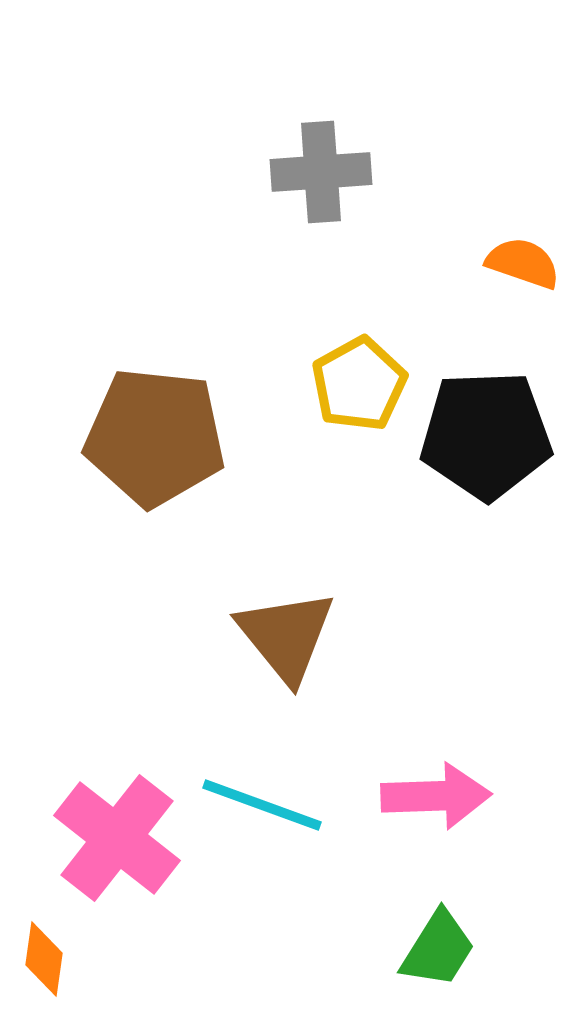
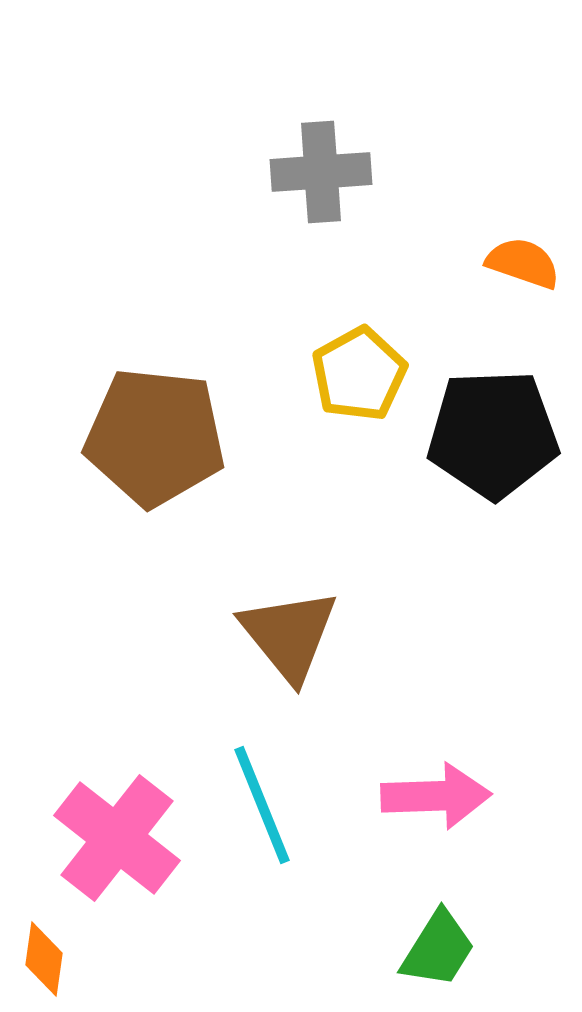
yellow pentagon: moved 10 px up
black pentagon: moved 7 px right, 1 px up
brown triangle: moved 3 px right, 1 px up
cyan line: rotated 48 degrees clockwise
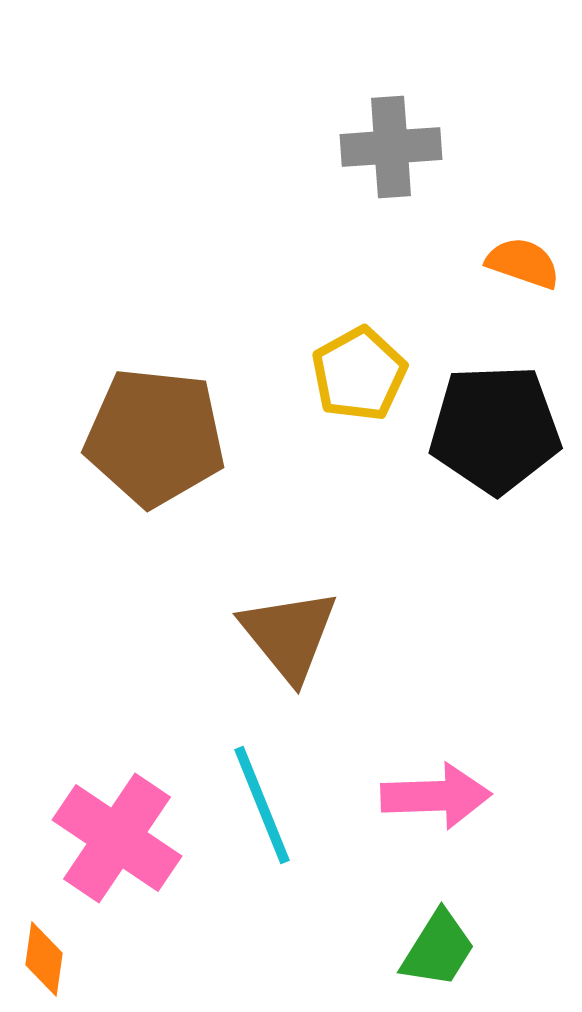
gray cross: moved 70 px right, 25 px up
black pentagon: moved 2 px right, 5 px up
pink cross: rotated 4 degrees counterclockwise
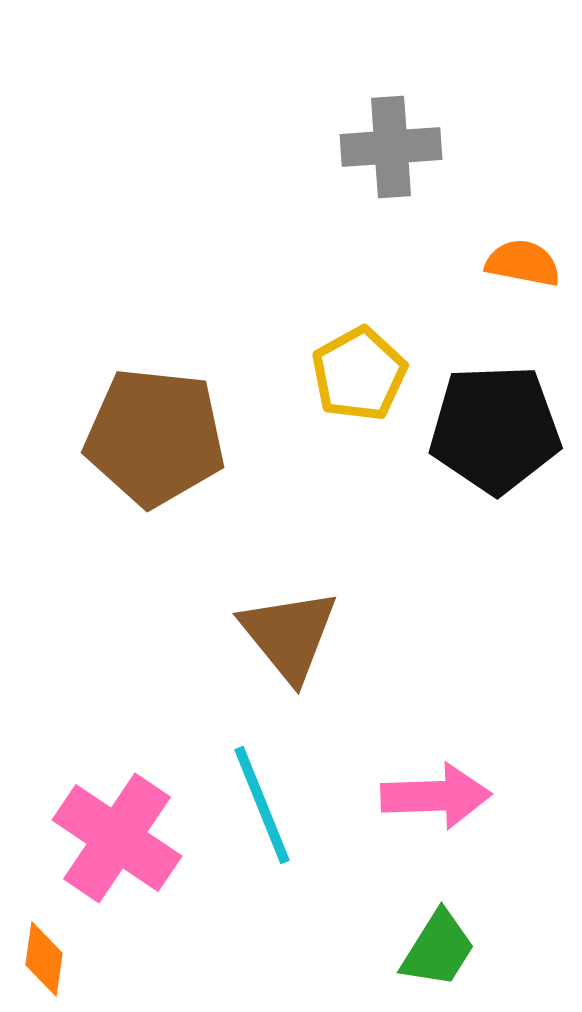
orange semicircle: rotated 8 degrees counterclockwise
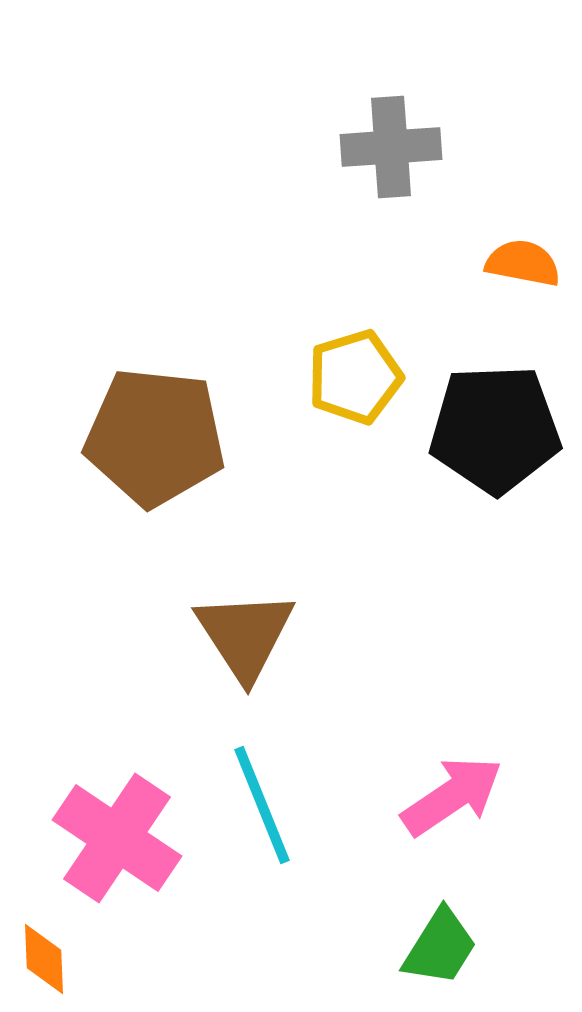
yellow pentagon: moved 4 px left, 3 px down; rotated 12 degrees clockwise
brown triangle: moved 44 px left; rotated 6 degrees clockwise
pink arrow: moved 16 px right; rotated 32 degrees counterclockwise
green trapezoid: moved 2 px right, 2 px up
orange diamond: rotated 10 degrees counterclockwise
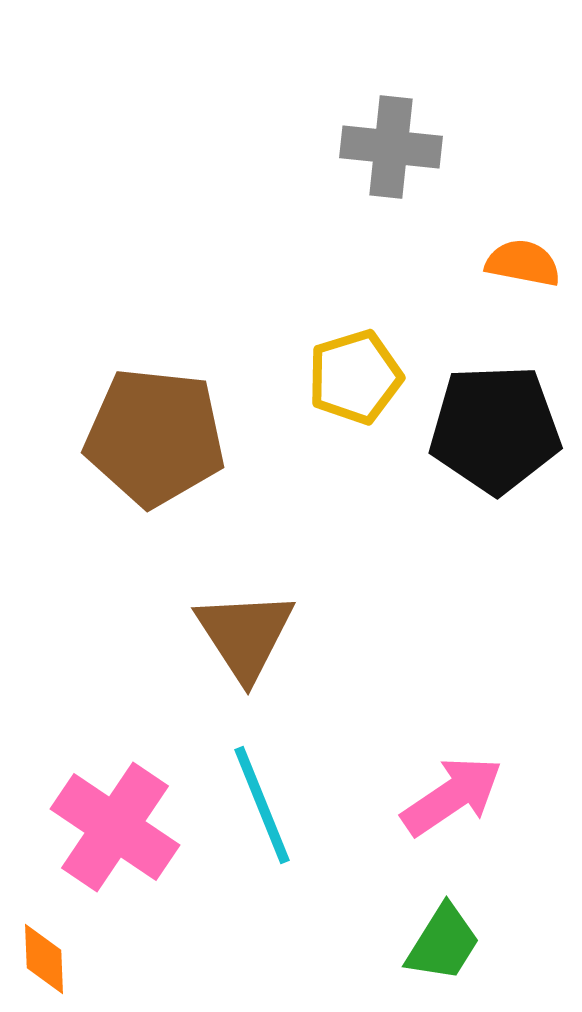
gray cross: rotated 10 degrees clockwise
pink cross: moved 2 px left, 11 px up
green trapezoid: moved 3 px right, 4 px up
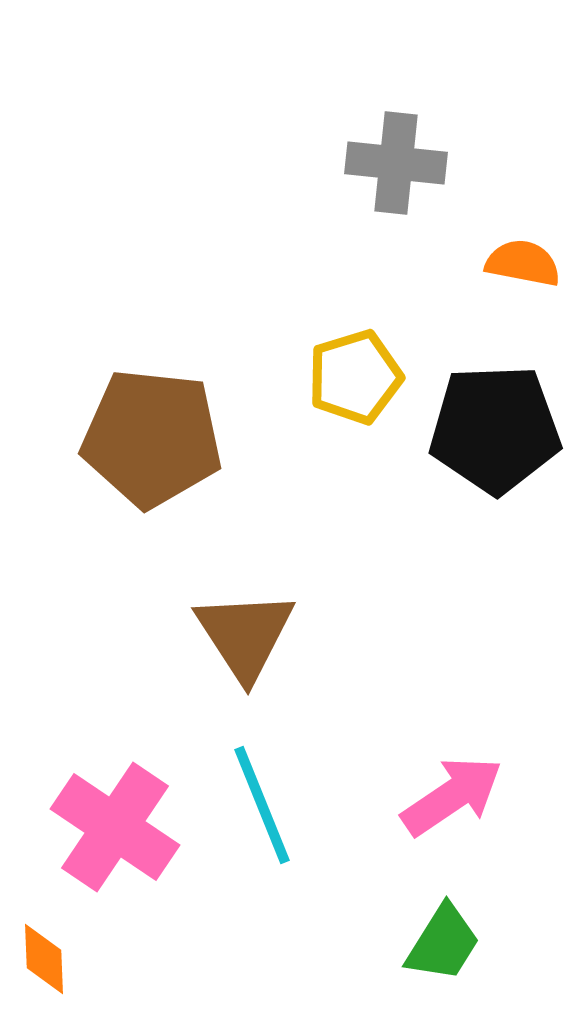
gray cross: moved 5 px right, 16 px down
brown pentagon: moved 3 px left, 1 px down
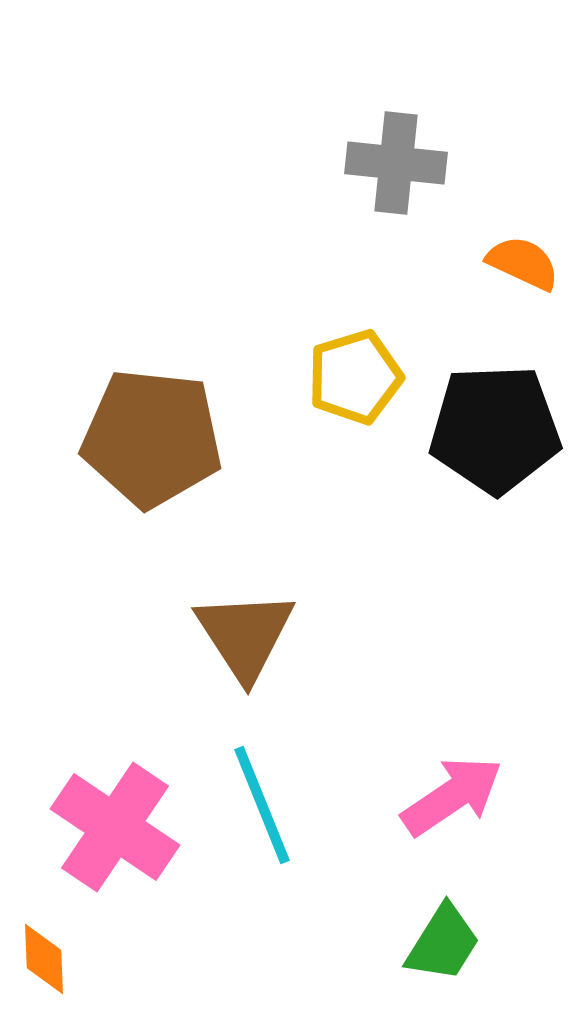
orange semicircle: rotated 14 degrees clockwise
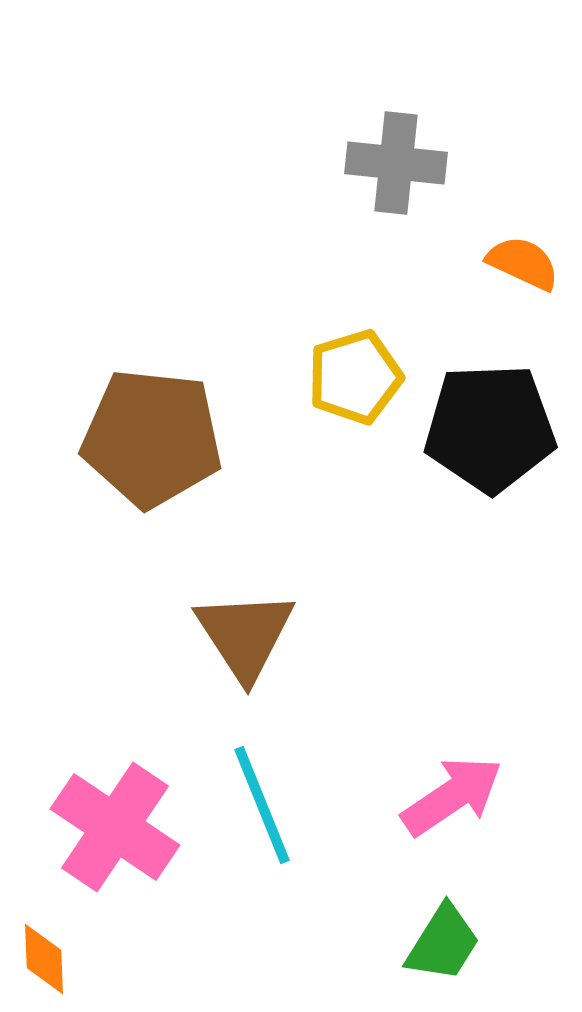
black pentagon: moved 5 px left, 1 px up
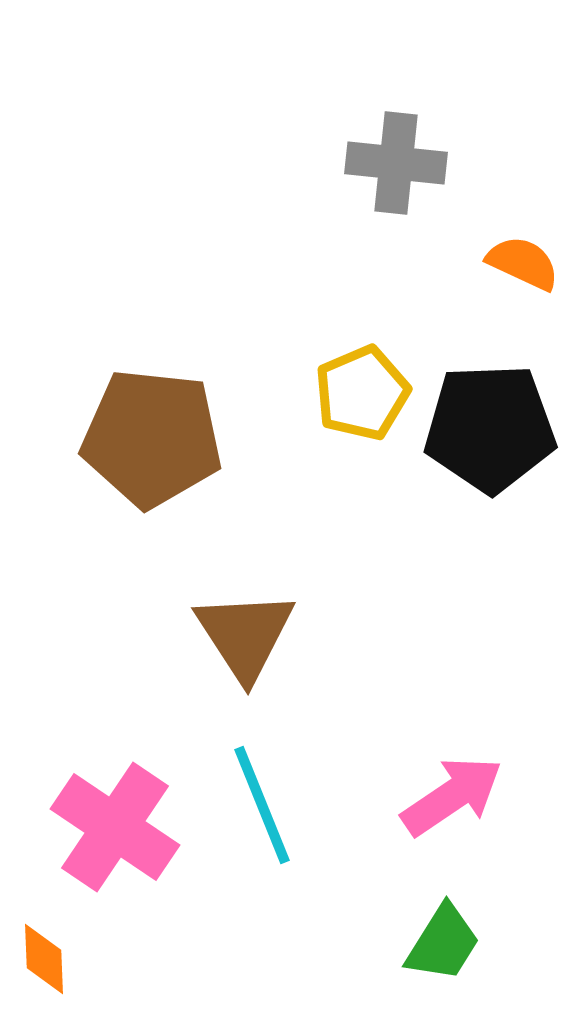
yellow pentagon: moved 7 px right, 16 px down; rotated 6 degrees counterclockwise
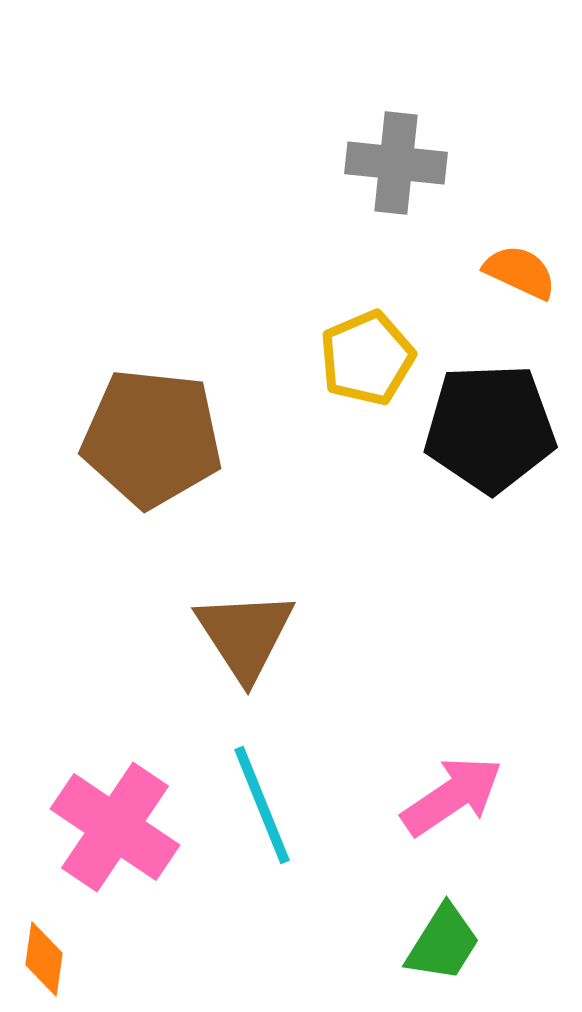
orange semicircle: moved 3 px left, 9 px down
yellow pentagon: moved 5 px right, 35 px up
orange diamond: rotated 10 degrees clockwise
